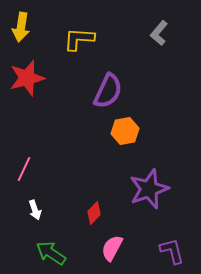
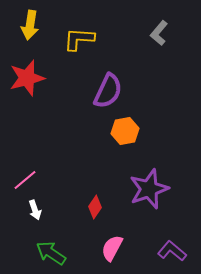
yellow arrow: moved 9 px right, 2 px up
pink line: moved 1 px right, 11 px down; rotated 25 degrees clockwise
red diamond: moved 1 px right, 6 px up; rotated 10 degrees counterclockwise
purple L-shape: rotated 36 degrees counterclockwise
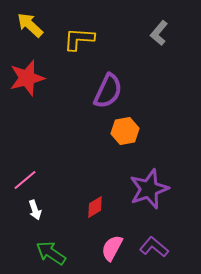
yellow arrow: rotated 124 degrees clockwise
red diamond: rotated 25 degrees clockwise
purple L-shape: moved 18 px left, 4 px up
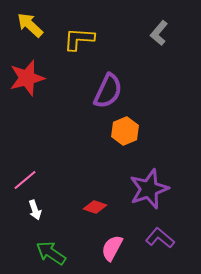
orange hexagon: rotated 12 degrees counterclockwise
red diamond: rotated 50 degrees clockwise
purple L-shape: moved 6 px right, 9 px up
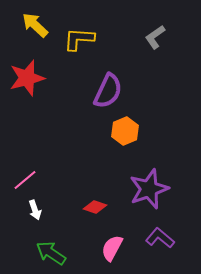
yellow arrow: moved 5 px right
gray L-shape: moved 4 px left, 4 px down; rotated 15 degrees clockwise
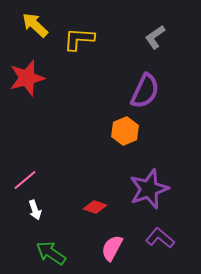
purple semicircle: moved 37 px right
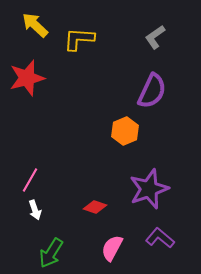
purple semicircle: moved 7 px right
pink line: moved 5 px right; rotated 20 degrees counterclockwise
green arrow: rotated 92 degrees counterclockwise
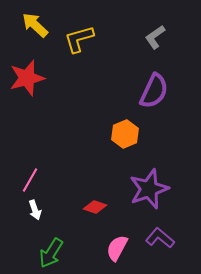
yellow L-shape: rotated 20 degrees counterclockwise
purple semicircle: moved 2 px right
orange hexagon: moved 3 px down
pink semicircle: moved 5 px right
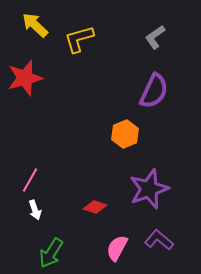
red star: moved 2 px left
purple L-shape: moved 1 px left, 2 px down
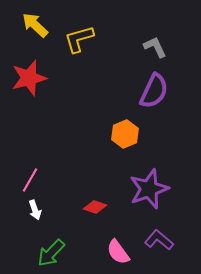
gray L-shape: moved 10 px down; rotated 100 degrees clockwise
red star: moved 4 px right
pink semicircle: moved 1 px right, 4 px down; rotated 64 degrees counterclockwise
green arrow: rotated 12 degrees clockwise
